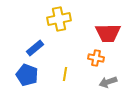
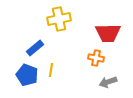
yellow line: moved 14 px left, 4 px up
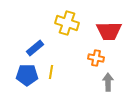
yellow cross: moved 8 px right, 4 px down; rotated 30 degrees clockwise
red trapezoid: moved 1 px right, 2 px up
yellow line: moved 2 px down
blue pentagon: rotated 20 degrees counterclockwise
gray arrow: rotated 108 degrees clockwise
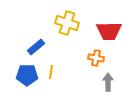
blue rectangle: moved 1 px right, 1 px up
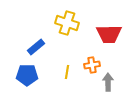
red trapezoid: moved 3 px down
orange cross: moved 4 px left, 7 px down; rotated 21 degrees counterclockwise
yellow line: moved 16 px right
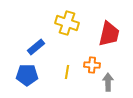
red trapezoid: rotated 76 degrees counterclockwise
orange cross: rotated 14 degrees clockwise
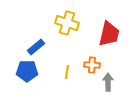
blue pentagon: moved 4 px up
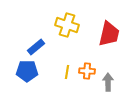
yellow cross: moved 2 px down
orange cross: moved 5 px left, 6 px down
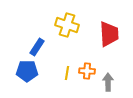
red trapezoid: rotated 16 degrees counterclockwise
blue rectangle: moved 1 px right; rotated 18 degrees counterclockwise
yellow line: moved 1 px down
